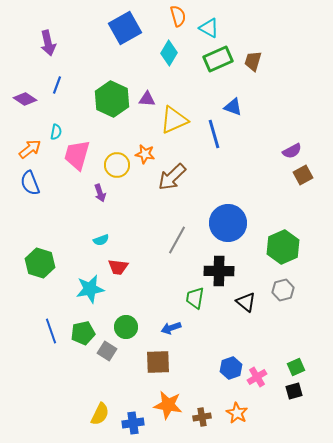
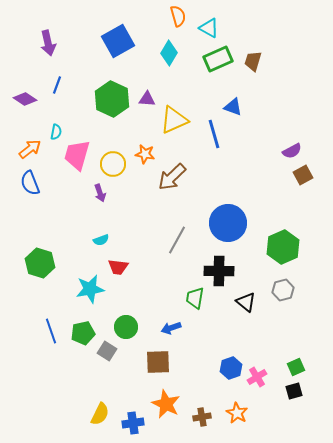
blue square at (125, 28): moved 7 px left, 13 px down
yellow circle at (117, 165): moved 4 px left, 1 px up
orange star at (168, 405): moved 2 px left, 1 px up; rotated 16 degrees clockwise
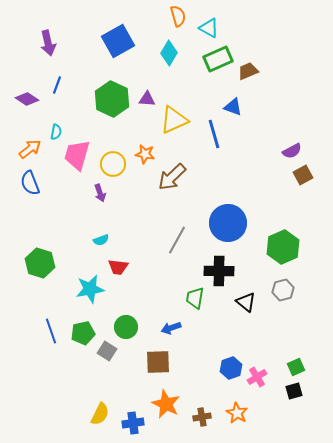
brown trapezoid at (253, 61): moved 5 px left, 10 px down; rotated 50 degrees clockwise
purple diamond at (25, 99): moved 2 px right
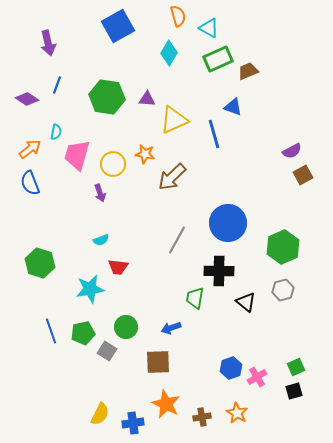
blue square at (118, 41): moved 15 px up
green hexagon at (112, 99): moved 5 px left, 2 px up; rotated 16 degrees counterclockwise
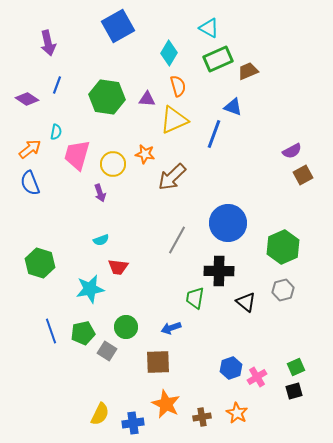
orange semicircle at (178, 16): moved 70 px down
blue line at (214, 134): rotated 36 degrees clockwise
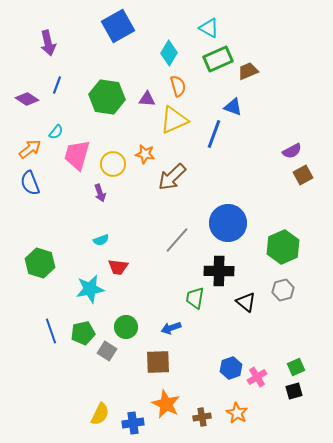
cyan semicircle at (56, 132): rotated 28 degrees clockwise
gray line at (177, 240): rotated 12 degrees clockwise
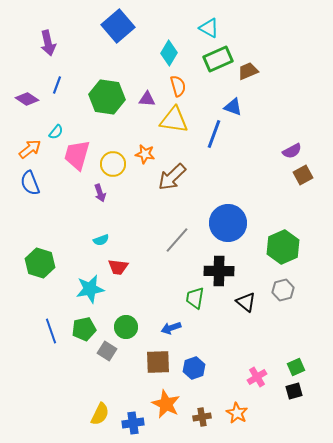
blue square at (118, 26): rotated 12 degrees counterclockwise
yellow triangle at (174, 120): rotated 32 degrees clockwise
green pentagon at (83, 333): moved 1 px right, 4 px up
blue hexagon at (231, 368): moved 37 px left
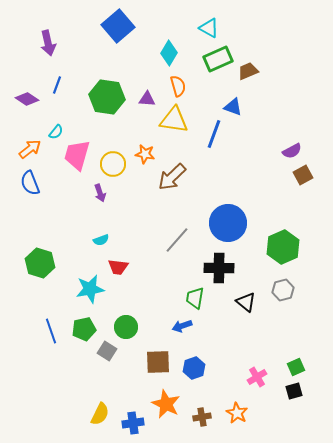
black cross at (219, 271): moved 3 px up
blue arrow at (171, 328): moved 11 px right, 2 px up
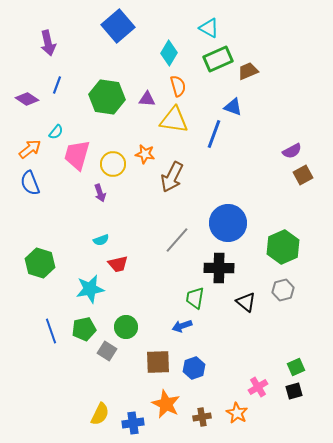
brown arrow at (172, 177): rotated 20 degrees counterclockwise
red trapezoid at (118, 267): moved 3 px up; rotated 20 degrees counterclockwise
pink cross at (257, 377): moved 1 px right, 10 px down
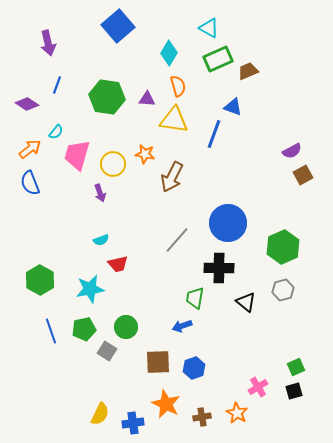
purple diamond at (27, 99): moved 5 px down
green hexagon at (40, 263): moved 17 px down; rotated 12 degrees clockwise
